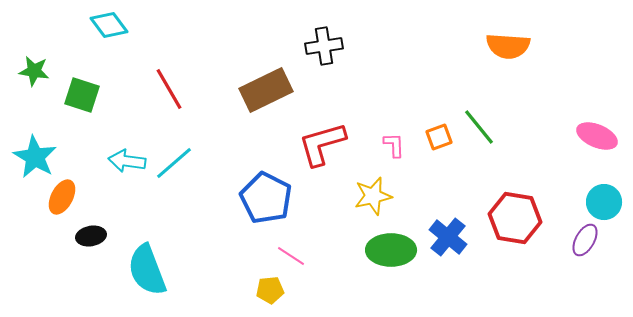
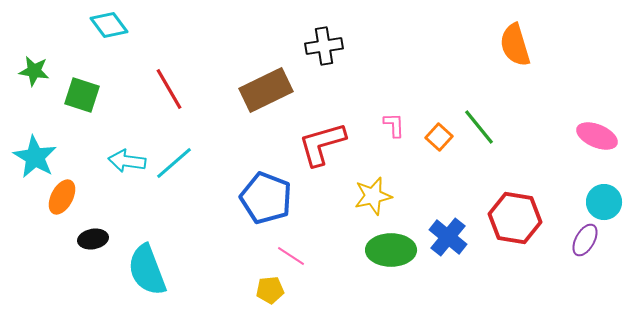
orange semicircle: moved 7 px right, 1 px up; rotated 69 degrees clockwise
orange square: rotated 28 degrees counterclockwise
pink L-shape: moved 20 px up
blue pentagon: rotated 6 degrees counterclockwise
black ellipse: moved 2 px right, 3 px down
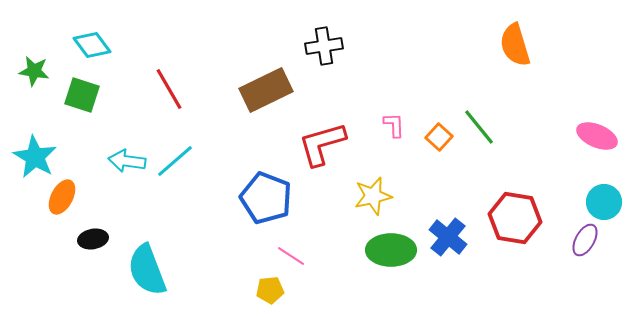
cyan diamond: moved 17 px left, 20 px down
cyan line: moved 1 px right, 2 px up
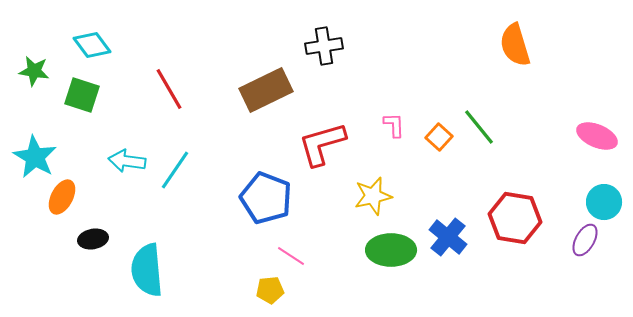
cyan line: moved 9 px down; rotated 15 degrees counterclockwise
cyan semicircle: rotated 16 degrees clockwise
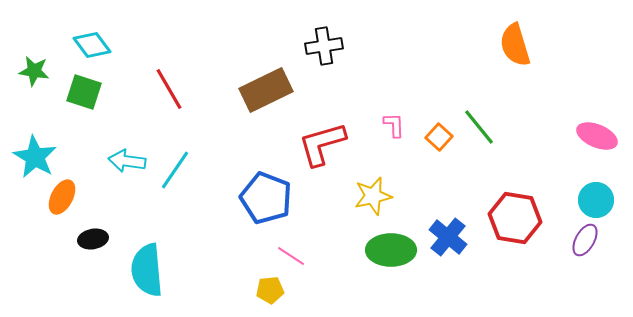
green square: moved 2 px right, 3 px up
cyan circle: moved 8 px left, 2 px up
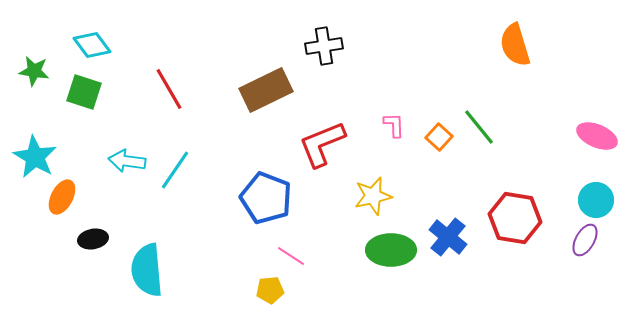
red L-shape: rotated 6 degrees counterclockwise
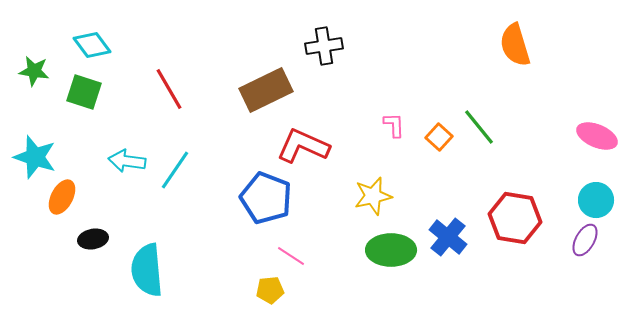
red L-shape: moved 19 px left, 2 px down; rotated 46 degrees clockwise
cyan star: rotated 12 degrees counterclockwise
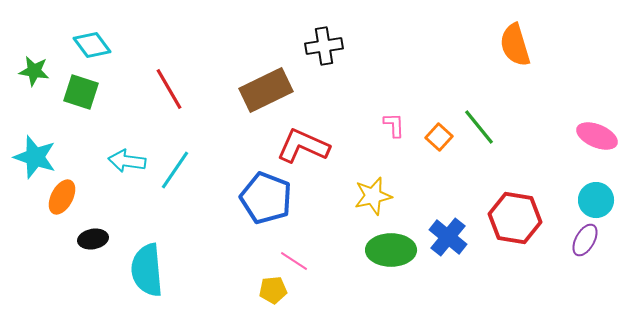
green square: moved 3 px left
pink line: moved 3 px right, 5 px down
yellow pentagon: moved 3 px right
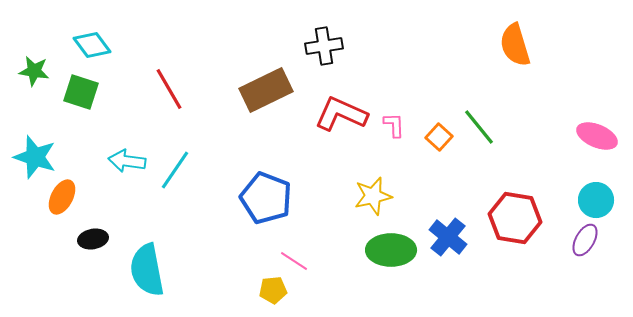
red L-shape: moved 38 px right, 32 px up
cyan semicircle: rotated 6 degrees counterclockwise
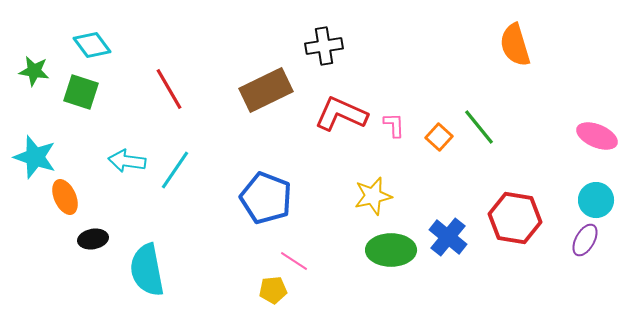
orange ellipse: moved 3 px right; rotated 52 degrees counterclockwise
